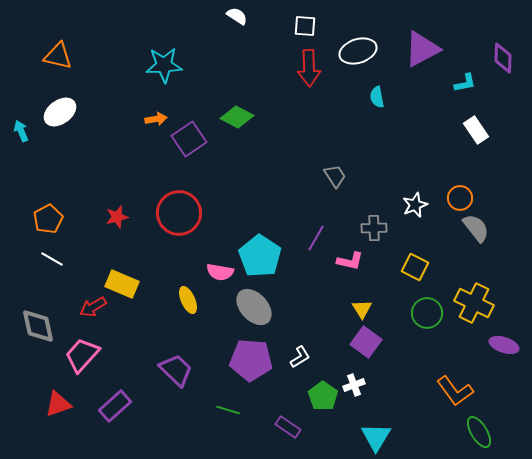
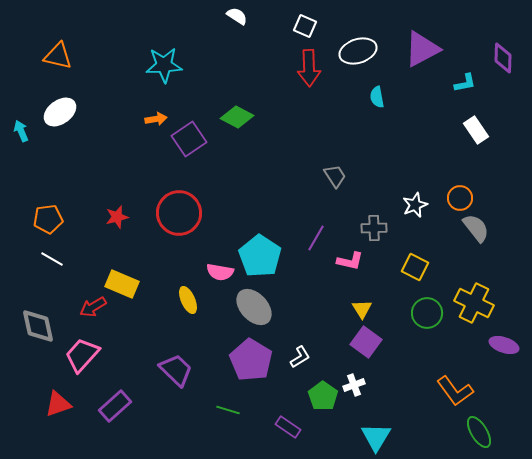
white square at (305, 26): rotated 20 degrees clockwise
orange pentagon at (48, 219): rotated 20 degrees clockwise
purple pentagon at (251, 360): rotated 27 degrees clockwise
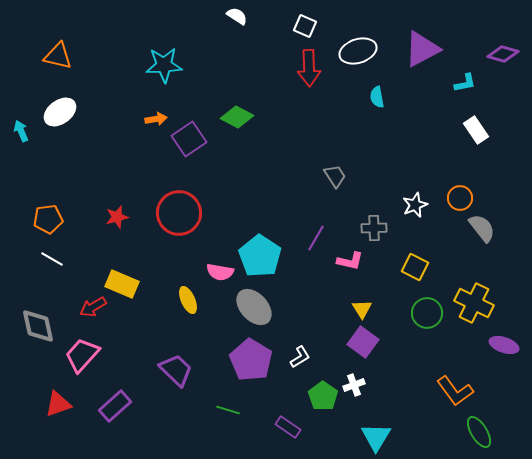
purple diamond at (503, 58): moved 4 px up; rotated 76 degrees counterclockwise
gray semicircle at (476, 228): moved 6 px right
purple square at (366, 342): moved 3 px left
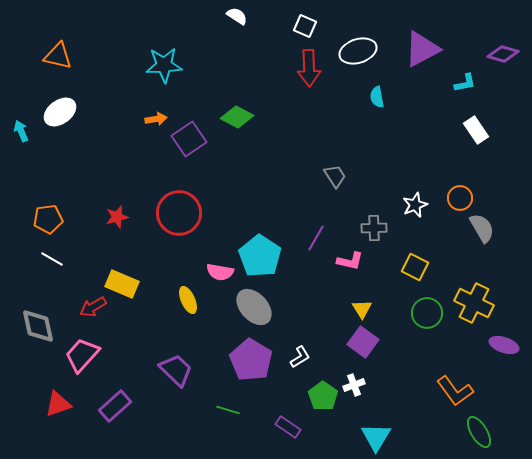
gray semicircle at (482, 228): rotated 8 degrees clockwise
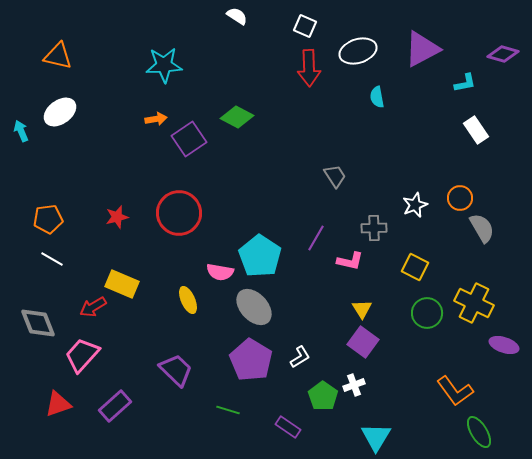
gray diamond at (38, 326): moved 3 px up; rotated 9 degrees counterclockwise
